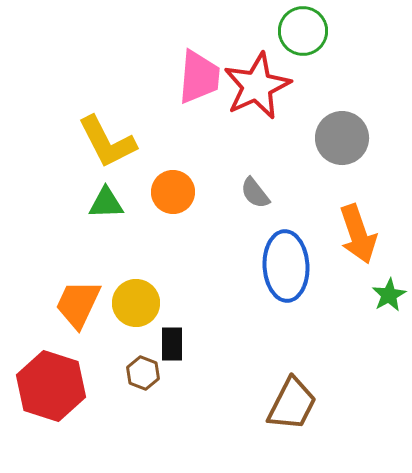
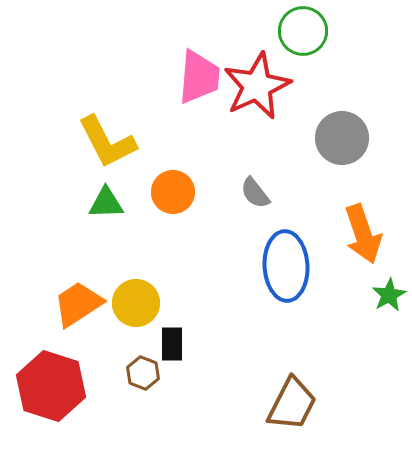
orange arrow: moved 5 px right
orange trapezoid: rotated 32 degrees clockwise
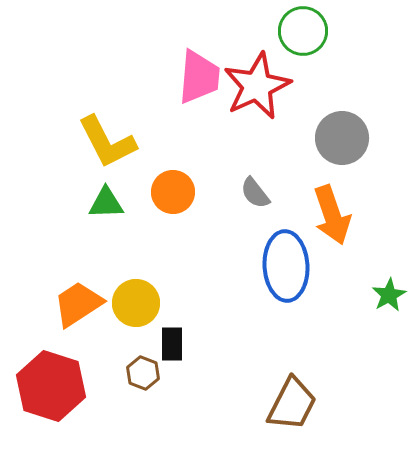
orange arrow: moved 31 px left, 19 px up
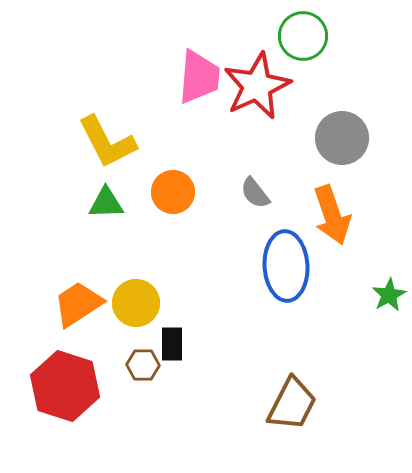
green circle: moved 5 px down
brown hexagon: moved 8 px up; rotated 20 degrees counterclockwise
red hexagon: moved 14 px right
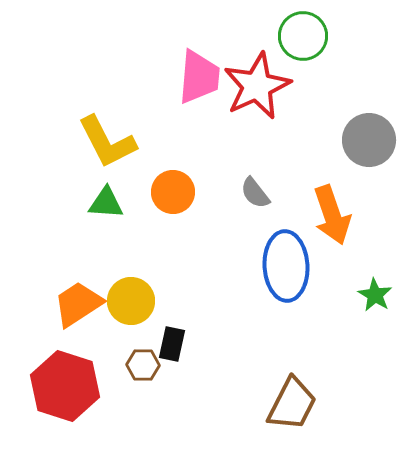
gray circle: moved 27 px right, 2 px down
green triangle: rotated 6 degrees clockwise
green star: moved 14 px left; rotated 12 degrees counterclockwise
yellow circle: moved 5 px left, 2 px up
black rectangle: rotated 12 degrees clockwise
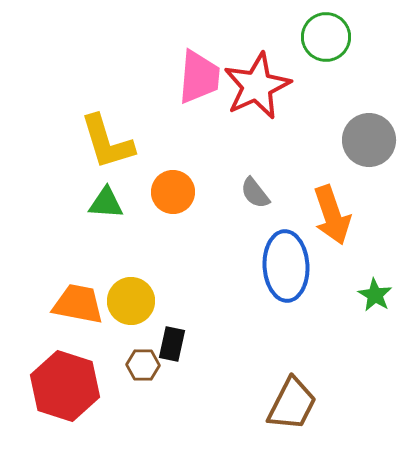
green circle: moved 23 px right, 1 px down
yellow L-shape: rotated 10 degrees clockwise
orange trapezoid: rotated 44 degrees clockwise
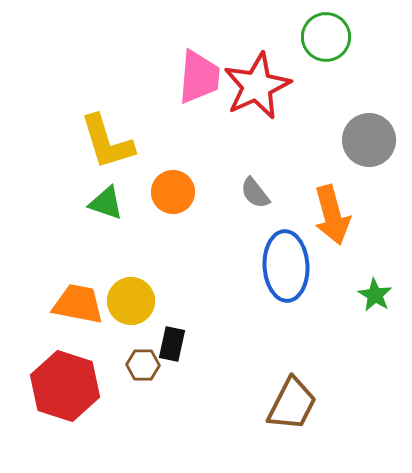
green triangle: rotated 15 degrees clockwise
orange arrow: rotated 4 degrees clockwise
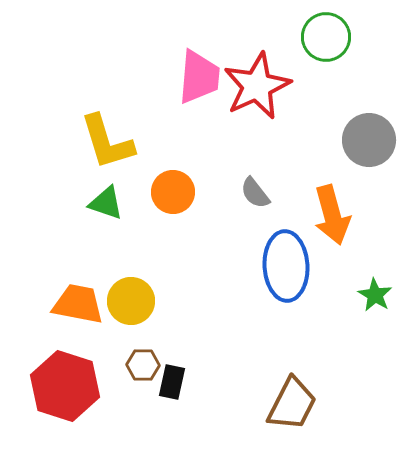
black rectangle: moved 38 px down
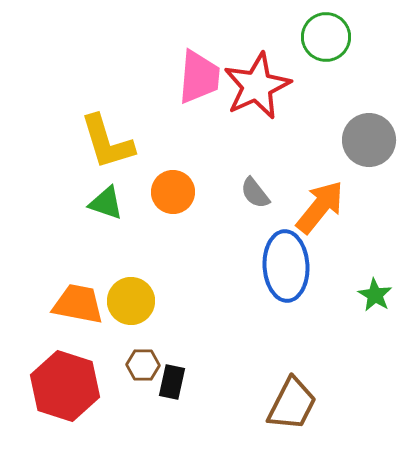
orange arrow: moved 12 px left, 8 px up; rotated 126 degrees counterclockwise
